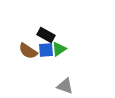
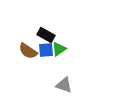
gray triangle: moved 1 px left, 1 px up
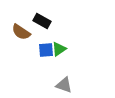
black rectangle: moved 4 px left, 14 px up
brown semicircle: moved 7 px left, 19 px up
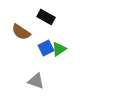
black rectangle: moved 4 px right, 4 px up
blue square: moved 2 px up; rotated 21 degrees counterclockwise
gray triangle: moved 28 px left, 4 px up
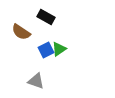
blue square: moved 2 px down
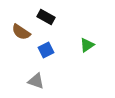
green triangle: moved 28 px right, 4 px up
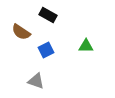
black rectangle: moved 2 px right, 2 px up
green triangle: moved 1 px left, 1 px down; rotated 35 degrees clockwise
